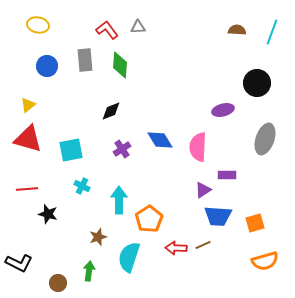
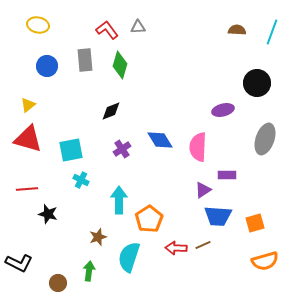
green diamond: rotated 12 degrees clockwise
cyan cross: moved 1 px left, 6 px up
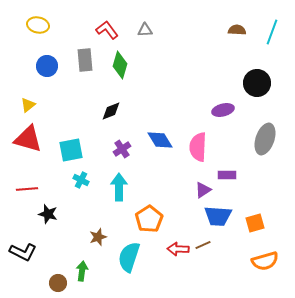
gray triangle: moved 7 px right, 3 px down
cyan arrow: moved 13 px up
red arrow: moved 2 px right, 1 px down
black L-shape: moved 4 px right, 11 px up
green arrow: moved 7 px left
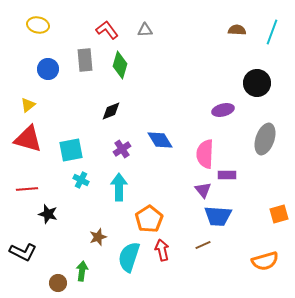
blue circle: moved 1 px right, 3 px down
pink semicircle: moved 7 px right, 7 px down
purple triangle: rotated 36 degrees counterclockwise
orange square: moved 24 px right, 9 px up
red arrow: moved 16 px left, 1 px down; rotated 75 degrees clockwise
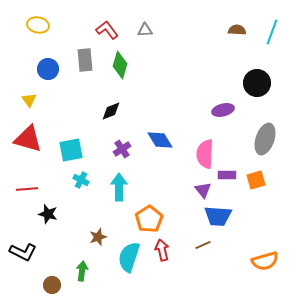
yellow triangle: moved 1 px right, 5 px up; rotated 28 degrees counterclockwise
orange square: moved 23 px left, 34 px up
brown circle: moved 6 px left, 2 px down
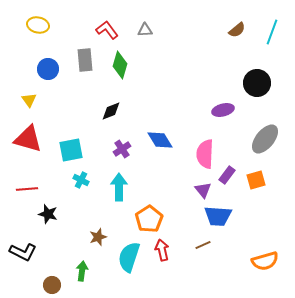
brown semicircle: rotated 138 degrees clockwise
gray ellipse: rotated 20 degrees clockwise
purple rectangle: rotated 54 degrees counterclockwise
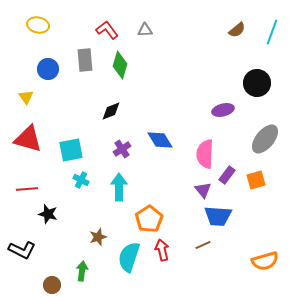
yellow triangle: moved 3 px left, 3 px up
black L-shape: moved 1 px left, 2 px up
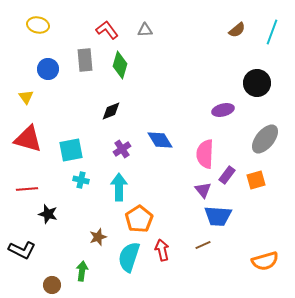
cyan cross: rotated 14 degrees counterclockwise
orange pentagon: moved 10 px left
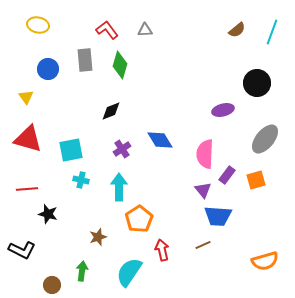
cyan semicircle: moved 15 px down; rotated 16 degrees clockwise
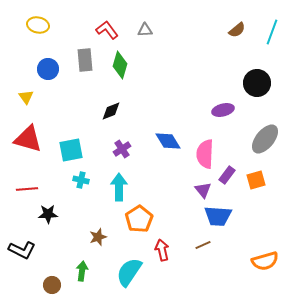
blue diamond: moved 8 px right, 1 px down
black star: rotated 18 degrees counterclockwise
